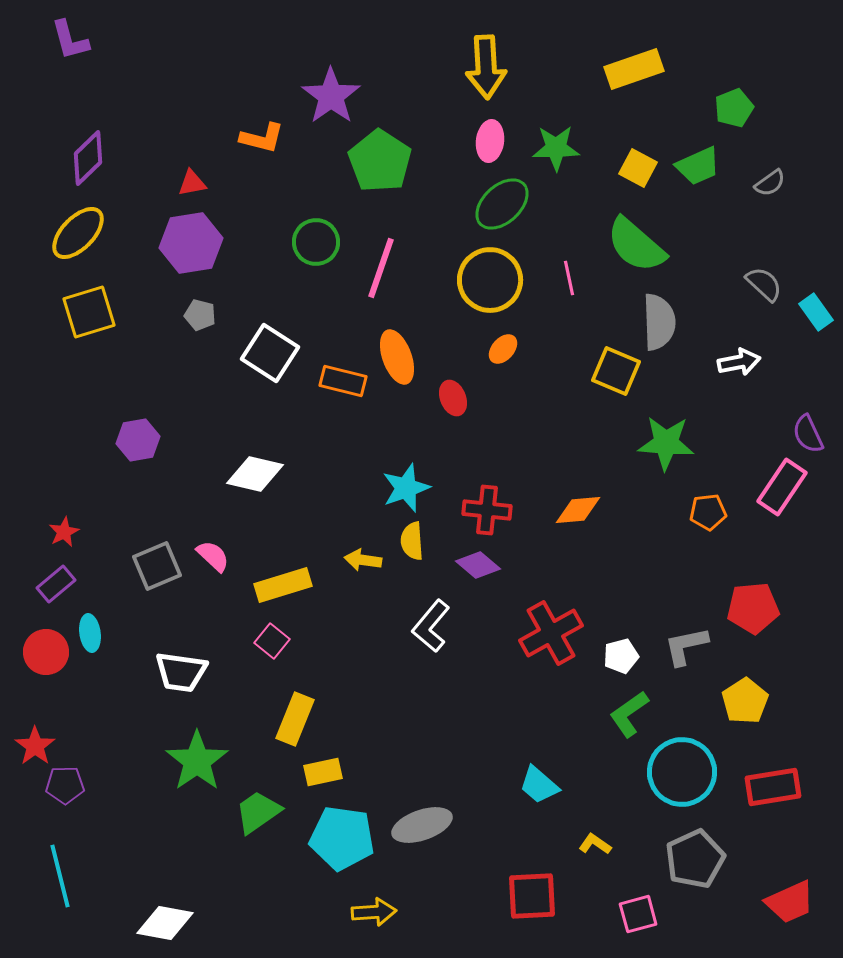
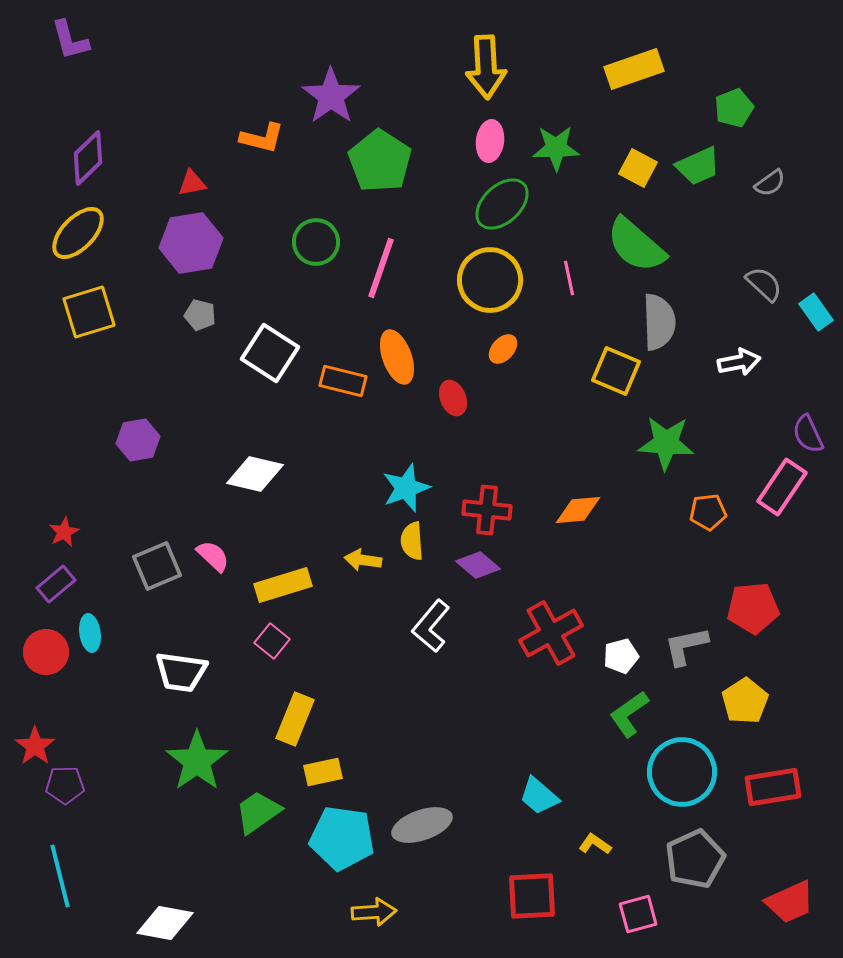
cyan trapezoid at (539, 785): moved 11 px down
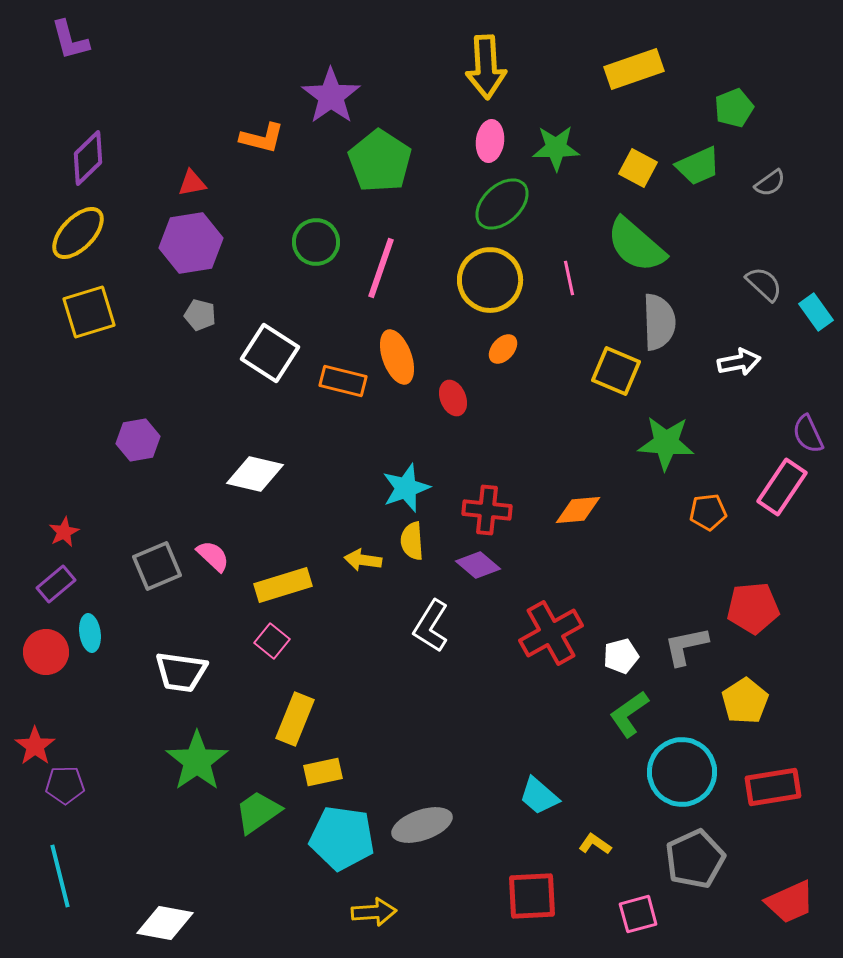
white L-shape at (431, 626): rotated 8 degrees counterclockwise
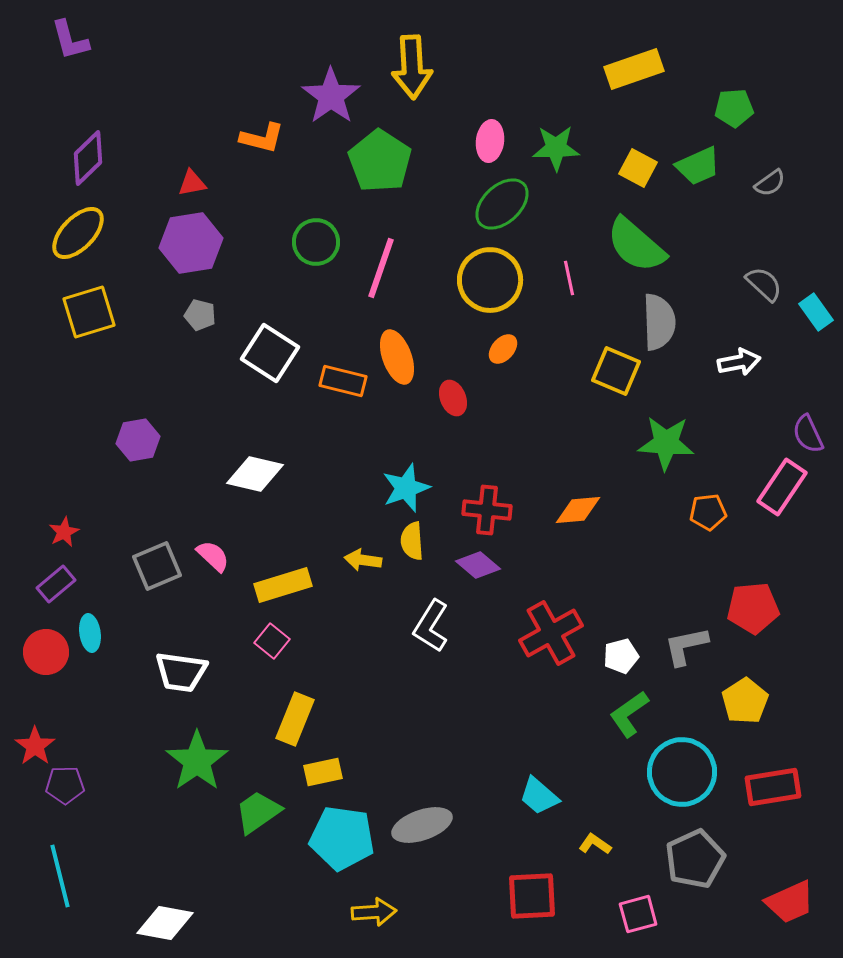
yellow arrow at (486, 67): moved 74 px left
green pentagon at (734, 108): rotated 18 degrees clockwise
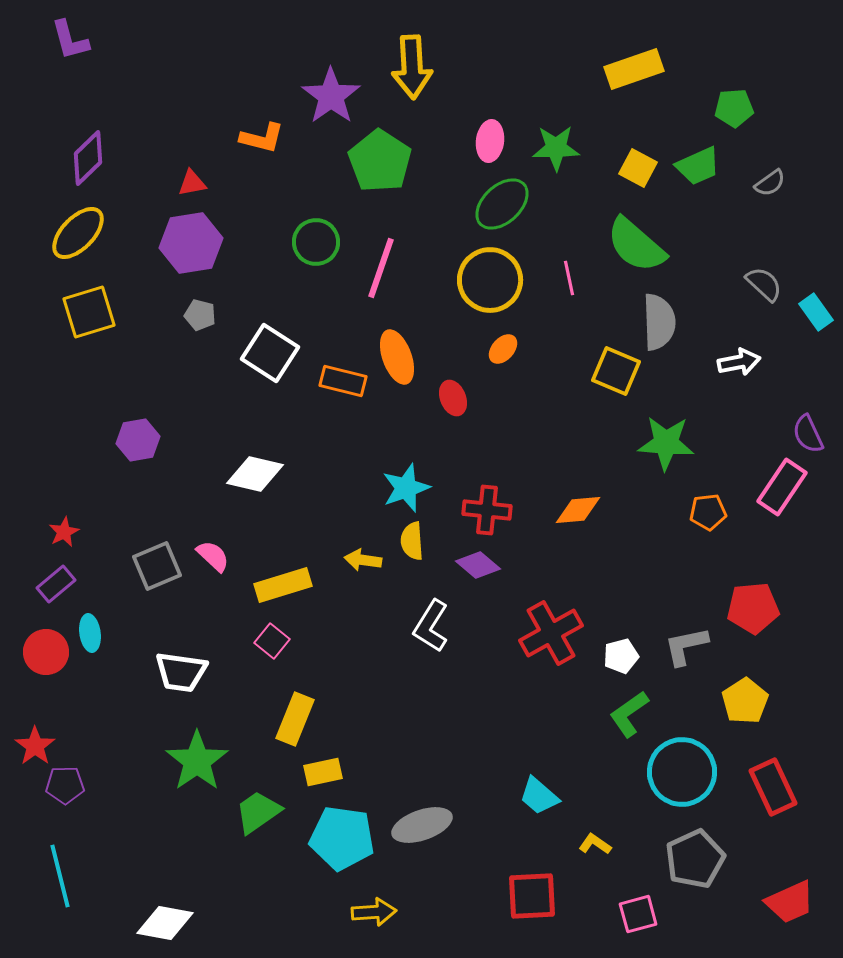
red rectangle at (773, 787): rotated 74 degrees clockwise
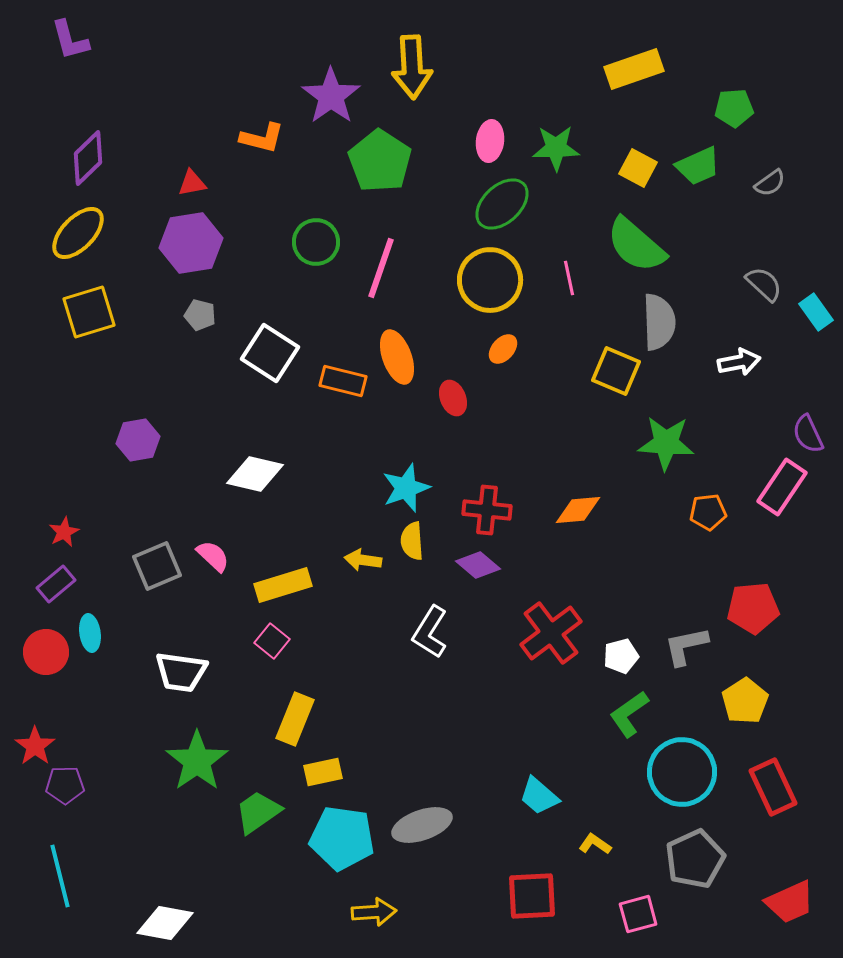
white L-shape at (431, 626): moved 1 px left, 6 px down
red cross at (551, 633): rotated 8 degrees counterclockwise
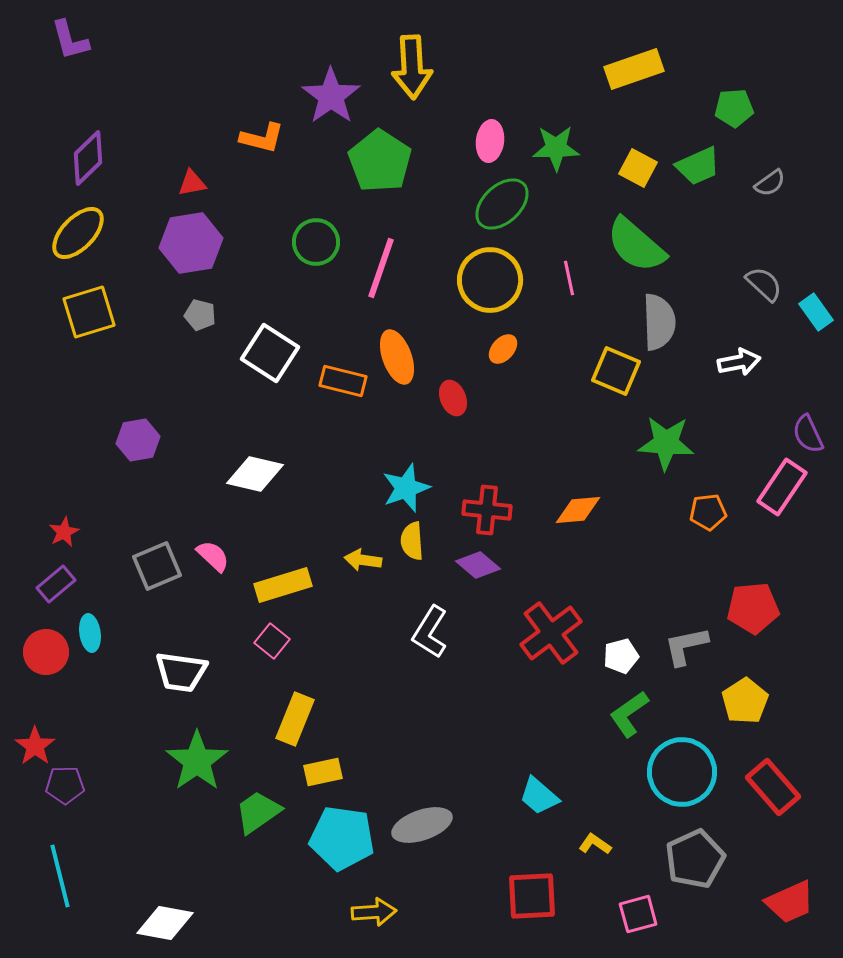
red rectangle at (773, 787): rotated 16 degrees counterclockwise
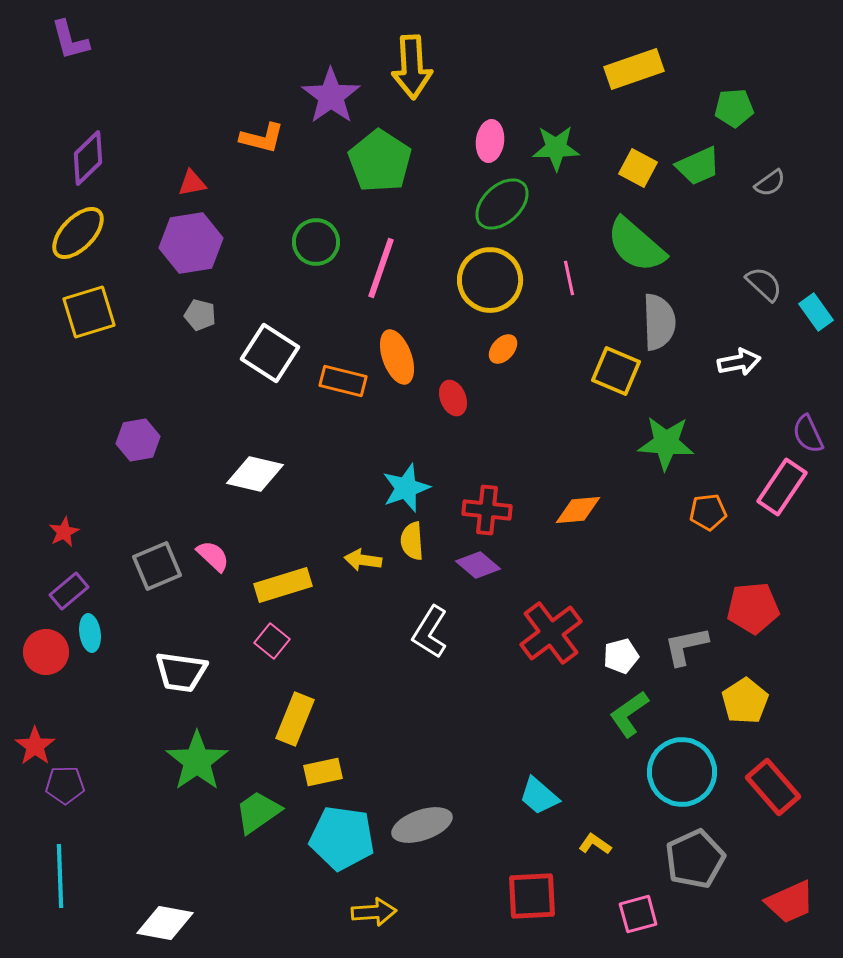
purple rectangle at (56, 584): moved 13 px right, 7 px down
cyan line at (60, 876): rotated 12 degrees clockwise
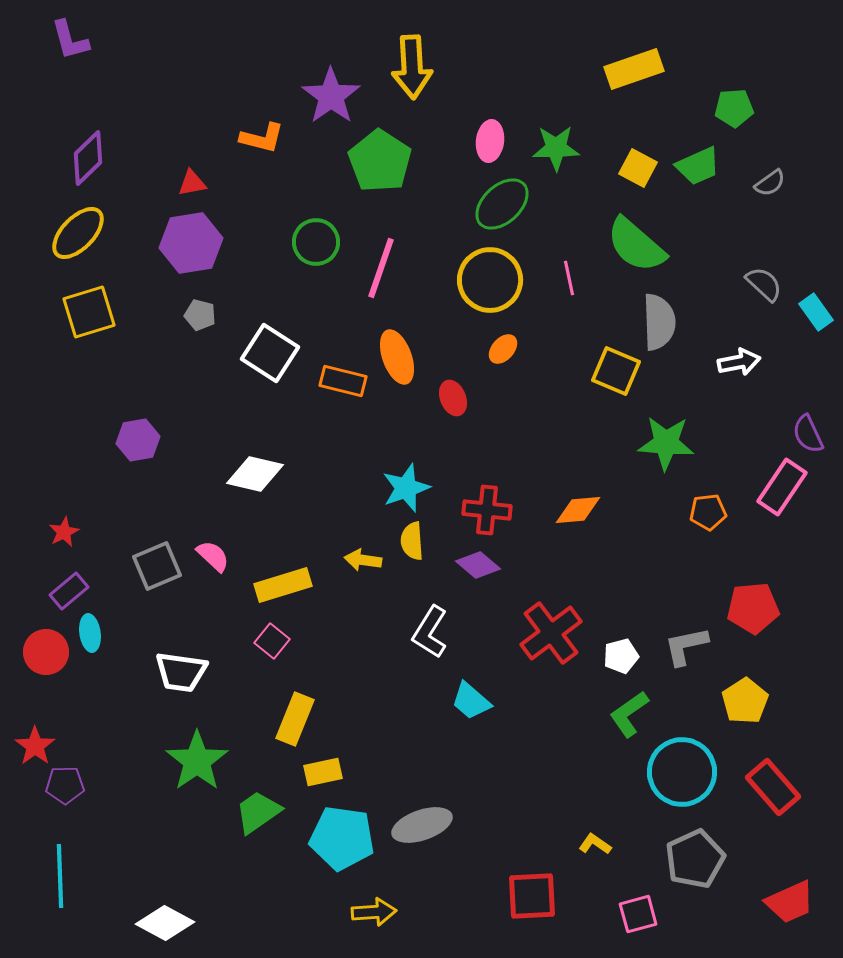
cyan trapezoid at (539, 796): moved 68 px left, 95 px up
white diamond at (165, 923): rotated 18 degrees clockwise
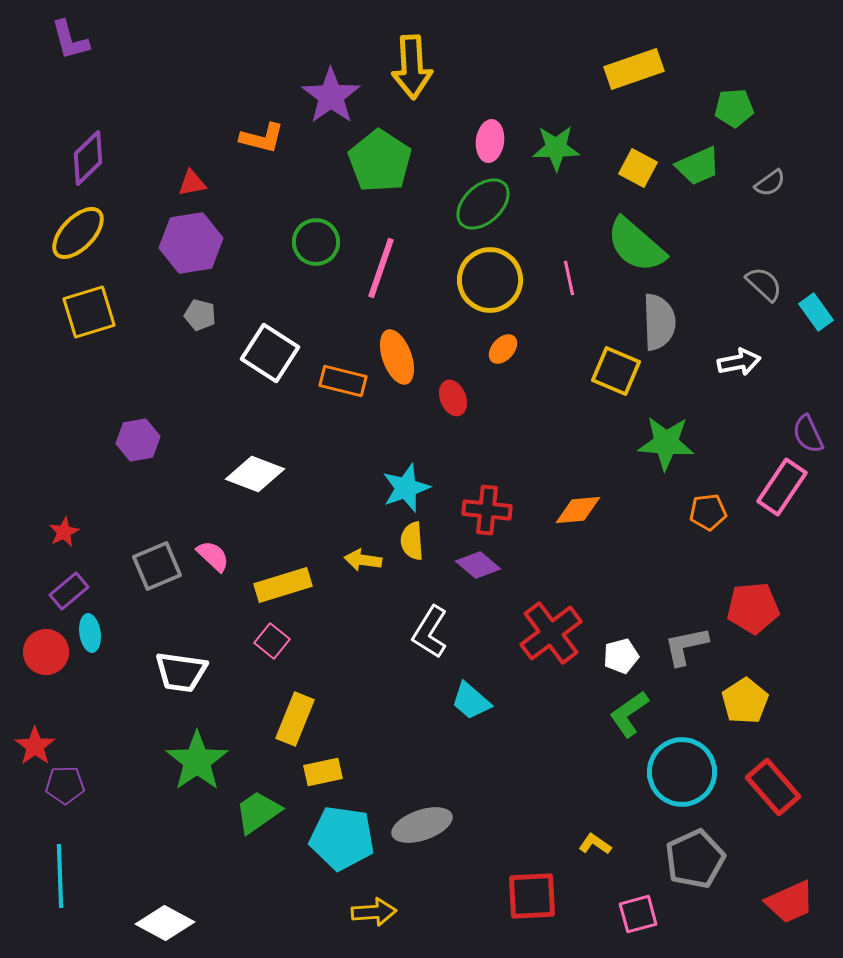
green ellipse at (502, 204): moved 19 px left
white diamond at (255, 474): rotated 8 degrees clockwise
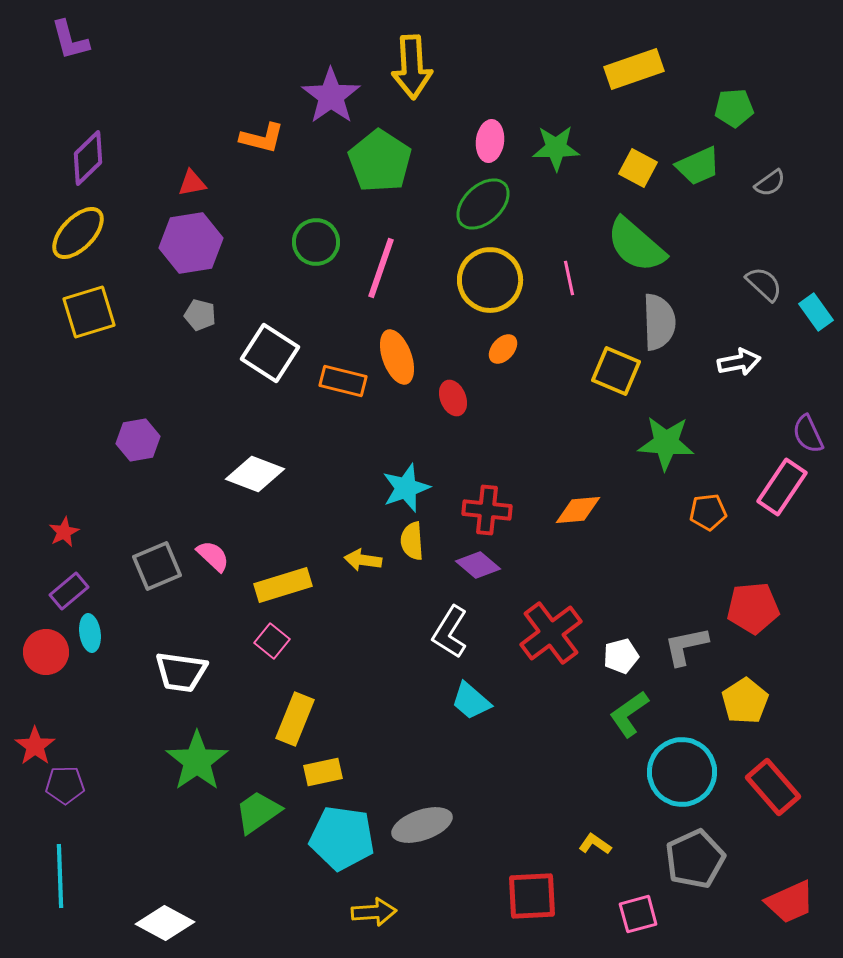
white L-shape at (430, 632): moved 20 px right
